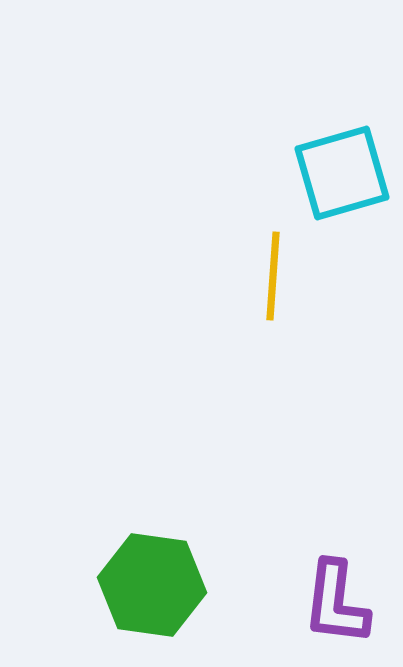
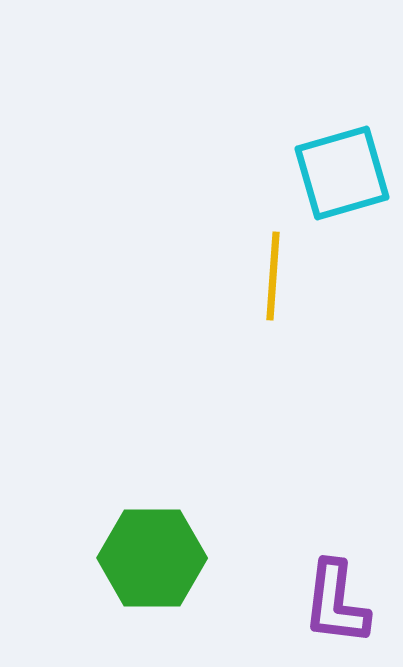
green hexagon: moved 27 px up; rotated 8 degrees counterclockwise
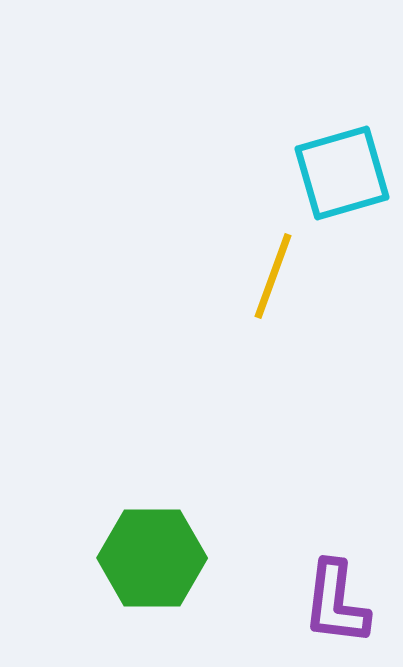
yellow line: rotated 16 degrees clockwise
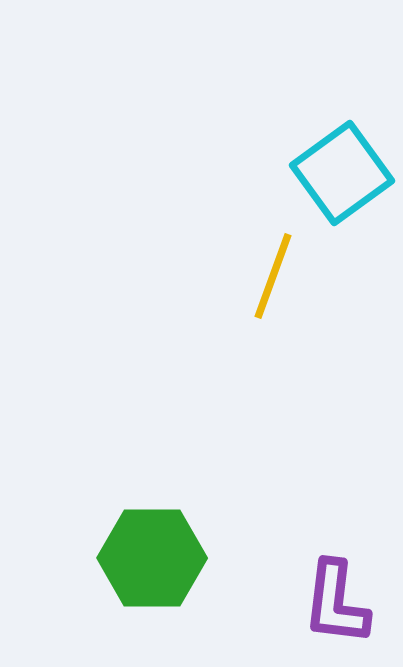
cyan square: rotated 20 degrees counterclockwise
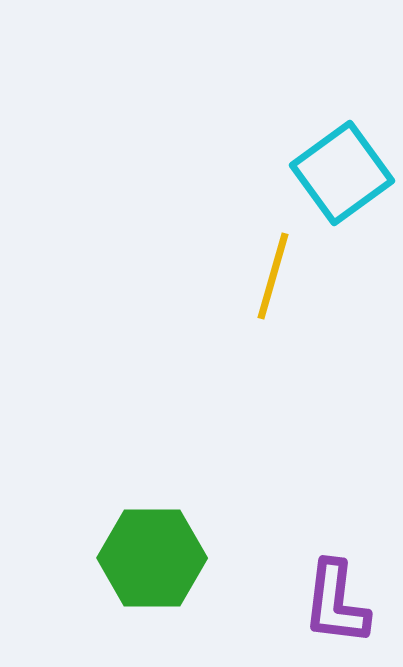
yellow line: rotated 4 degrees counterclockwise
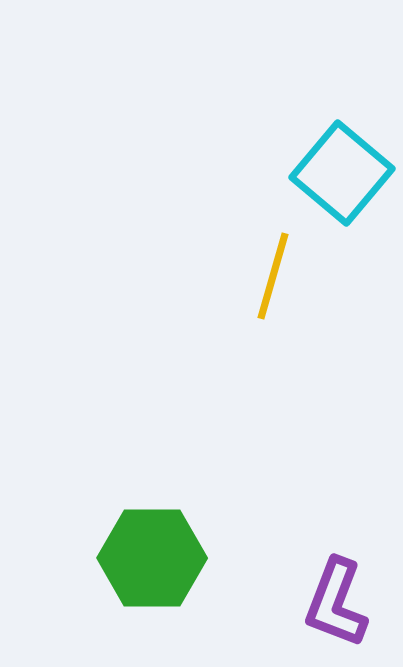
cyan square: rotated 14 degrees counterclockwise
purple L-shape: rotated 14 degrees clockwise
